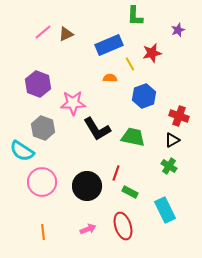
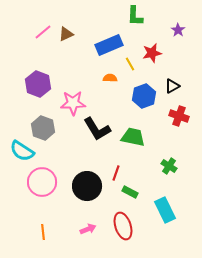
purple star: rotated 16 degrees counterclockwise
black triangle: moved 54 px up
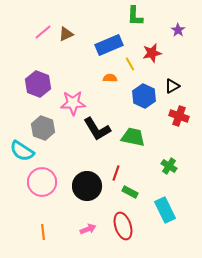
blue hexagon: rotated 15 degrees counterclockwise
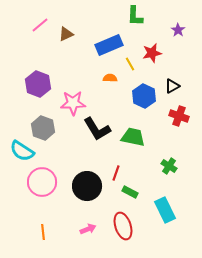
pink line: moved 3 px left, 7 px up
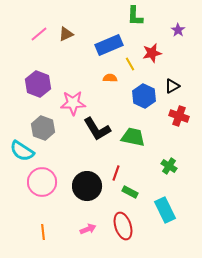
pink line: moved 1 px left, 9 px down
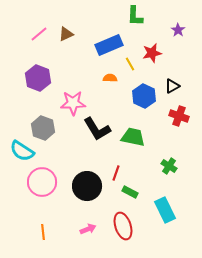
purple hexagon: moved 6 px up
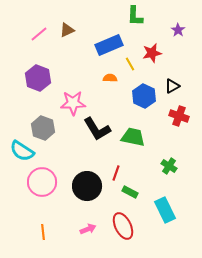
brown triangle: moved 1 px right, 4 px up
red ellipse: rotated 8 degrees counterclockwise
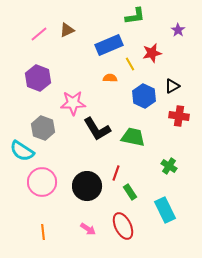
green L-shape: rotated 100 degrees counterclockwise
red cross: rotated 12 degrees counterclockwise
green rectangle: rotated 28 degrees clockwise
pink arrow: rotated 56 degrees clockwise
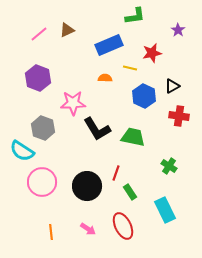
yellow line: moved 4 px down; rotated 48 degrees counterclockwise
orange semicircle: moved 5 px left
orange line: moved 8 px right
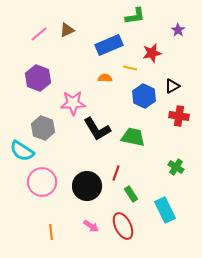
green cross: moved 7 px right, 1 px down
green rectangle: moved 1 px right, 2 px down
pink arrow: moved 3 px right, 3 px up
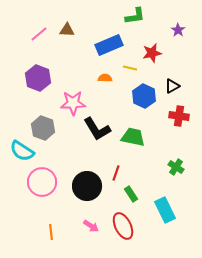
brown triangle: rotated 28 degrees clockwise
